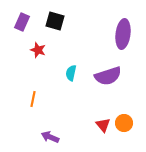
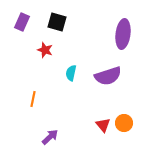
black square: moved 2 px right, 1 px down
red star: moved 7 px right
purple arrow: rotated 114 degrees clockwise
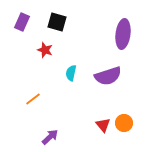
orange line: rotated 42 degrees clockwise
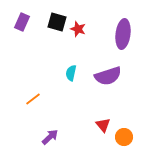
red star: moved 33 px right, 21 px up
orange circle: moved 14 px down
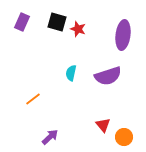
purple ellipse: moved 1 px down
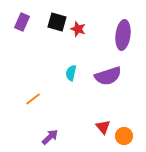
red triangle: moved 2 px down
orange circle: moved 1 px up
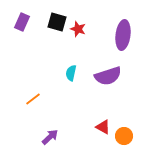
red triangle: rotated 21 degrees counterclockwise
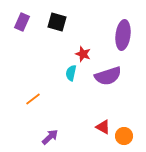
red star: moved 5 px right, 25 px down
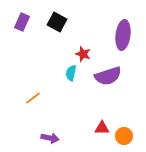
black square: rotated 12 degrees clockwise
orange line: moved 1 px up
red triangle: moved 1 px left, 1 px down; rotated 28 degrees counterclockwise
purple arrow: moved 1 px down; rotated 54 degrees clockwise
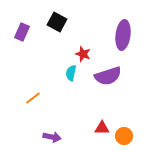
purple rectangle: moved 10 px down
purple arrow: moved 2 px right, 1 px up
